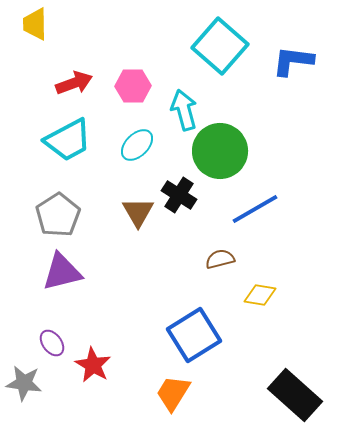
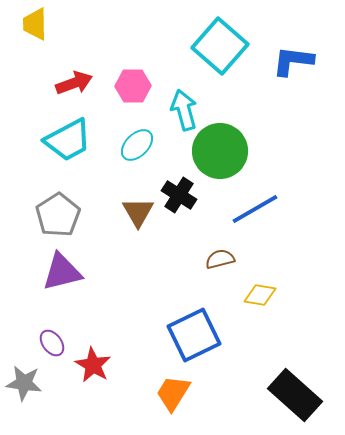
blue square: rotated 6 degrees clockwise
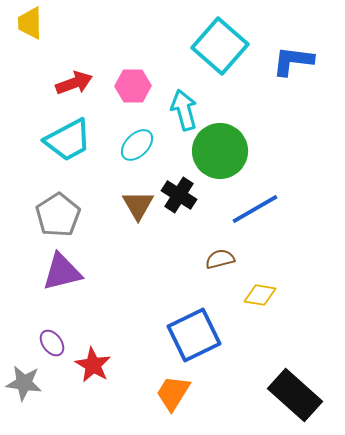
yellow trapezoid: moved 5 px left, 1 px up
brown triangle: moved 7 px up
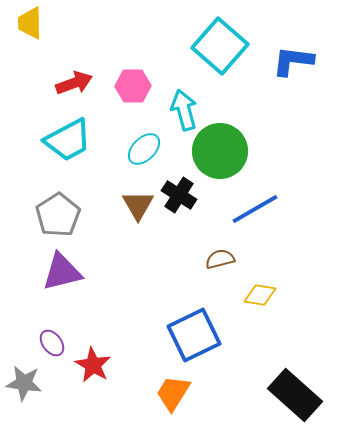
cyan ellipse: moved 7 px right, 4 px down
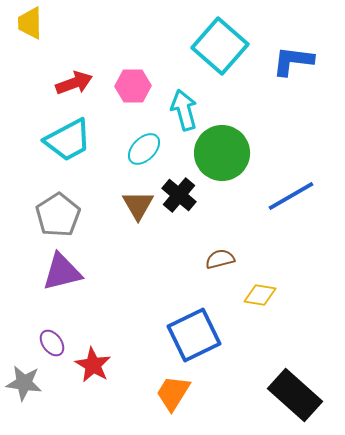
green circle: moved 2 px right, 2 px down
black cross: rotated 8 degrees clockwise
blue line: moved 36 px right, 13 px up
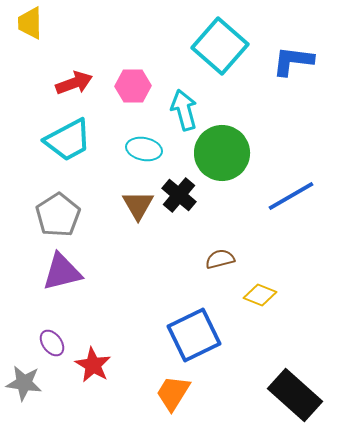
cyan ellipse: rotated 56 degrees clockwise
yellow diamond: rotated 12 degrees clockwise
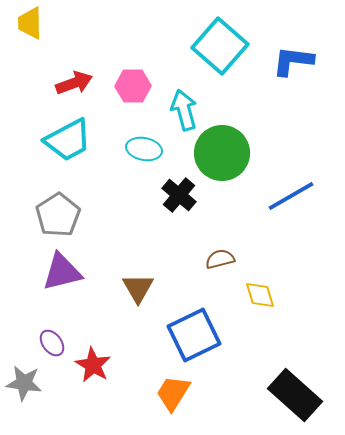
brown triangle: moved 83 px down
yellow diamond: rotated 52 degrees clockwise
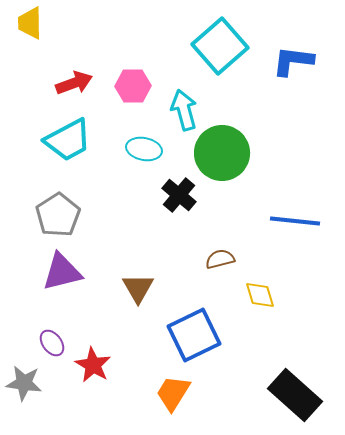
cyan square: rotated 8 degrees clockwise
blue line: moved 4 px right, 25 px down; rotated 36 degrees clockwise
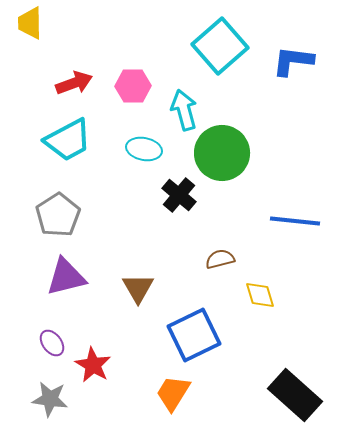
purple triangle: moved 4 px right, 5 px down
gray star: moved 26 px right, 16 px down
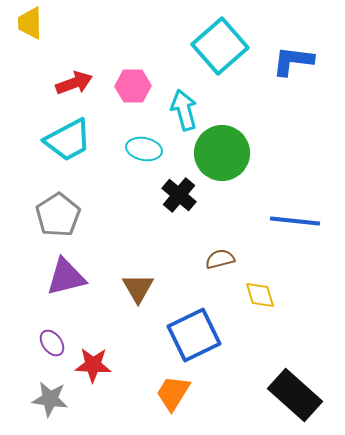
red star: rotated 27 degrees counterclockwise
